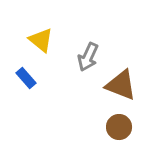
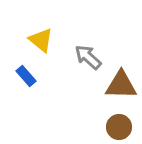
gray arrow: rotated 108 degrees clockwise
blue rectangle: moved 2 px up
brown triangle: rotated 20 degrees counterclockwise
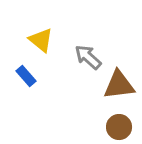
brown triangle: moved 2 px left; rotated 8 degrees counterclockwise
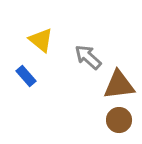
brown circle: moved 7 px up
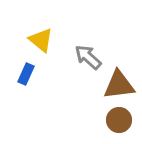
blue rectangle: moved 2 px up; rotated 65 degrees clockwise
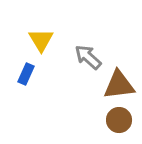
yellow triangle: rotated 20 degrees clockwise
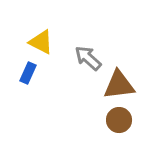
yellow triangle: moved 2 px down; rotated 32 degrees counterclockwise
gray arrow: moved 1 px down
blue rectangle: moved 2 px right, 1 px up
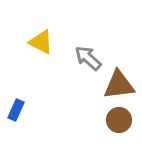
blue rectangle: moved 12 px left, 37 px down
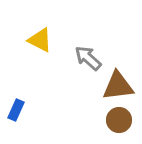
yellow triangle: moved 1 px left, 2 px up
brown triangle: moved 1 px left, 1 px down
